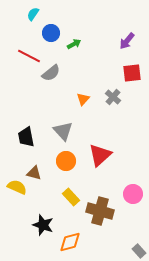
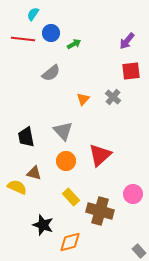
red line: moved 6 px left, 17 px up; rotated 20 degrees counterclockwise
red square: moved 1 px left, 2 px up
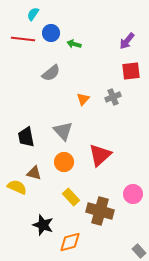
green arrow: rotated 136 degrees counterclockwise
gray cross: rotated 28 degrees clockwise
orange circle: moved 2 px left, 1 px down
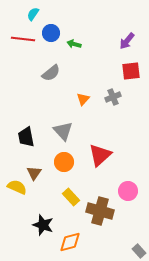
brown triangle: rotated 49 degrees clockwise
pink circle: moved 5 px left, 3 px up
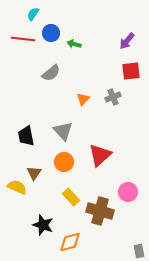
black trapezoid: moved 1 px up
pink circle: moved 1 px down
gray rectangle: rotated 32 degrees clockwise
